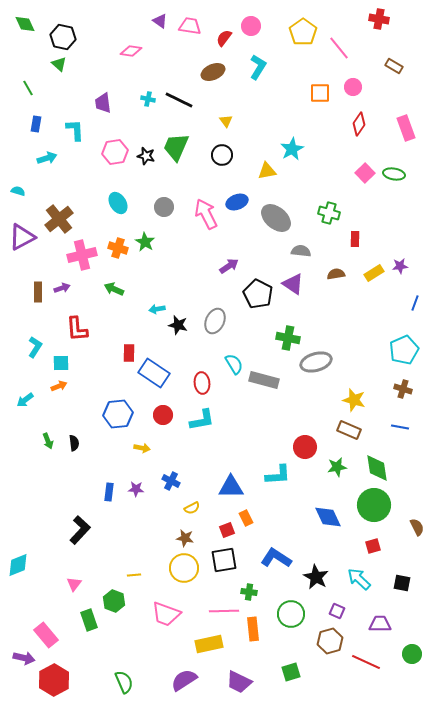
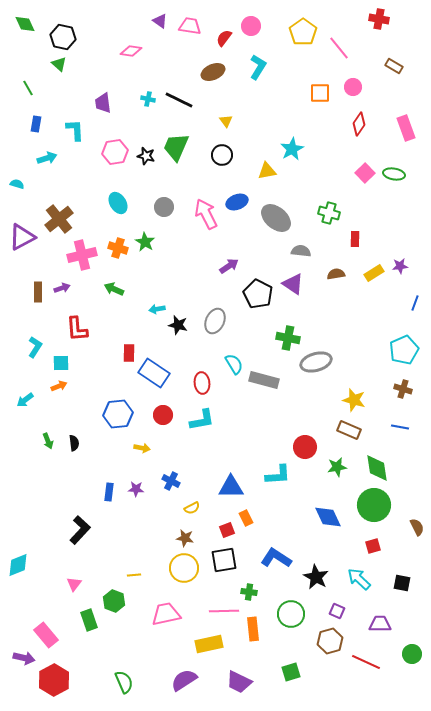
cyan semicircle at (18, 191): moved 1 px left, 7 px up
pink trapezoid at (166, 614): rotated 148 degrees clockwise
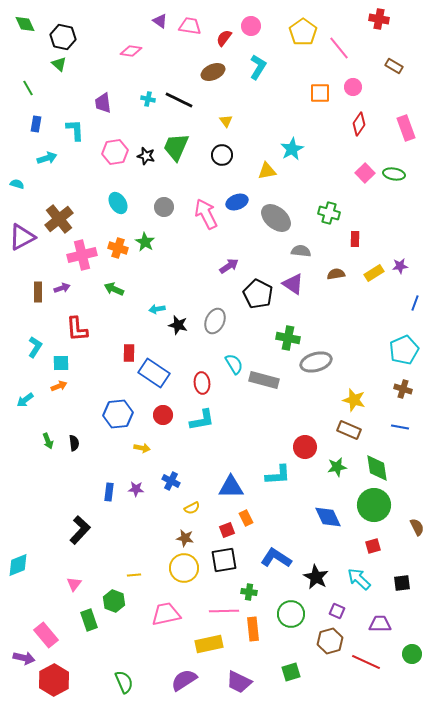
black square at (402, 583): rotated 18 degrees counterclockwise
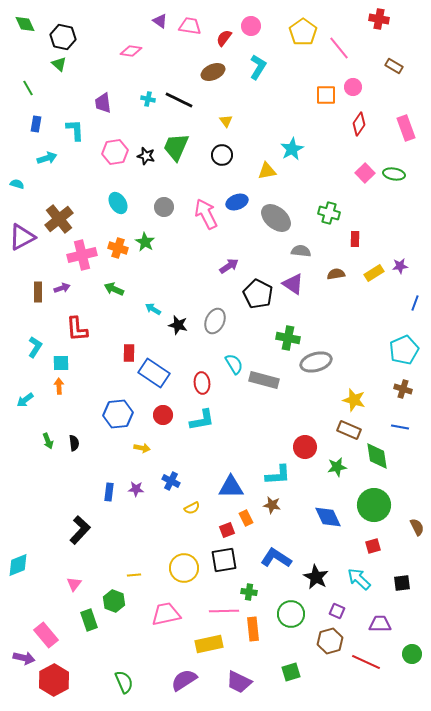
orange square at (320, 93): moved 6 px right, 2 px down
cyan arrow at (157, 309): moved 4 px left; rotated 42 degrees clockwise
orange arrow at (59, 386): rotated 70 degrees counterclockwise
green diamond at (377, 468): moved 12 px up
brown star at (185, 538): moved 87 px right, 33 px up
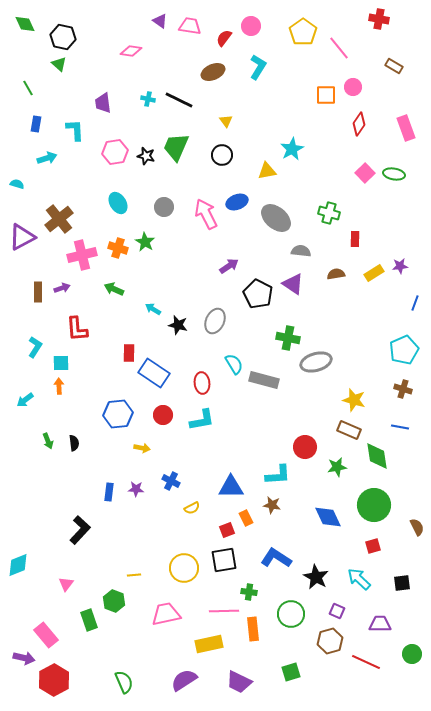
pink triangle at (74, 584): moved 8 px left
